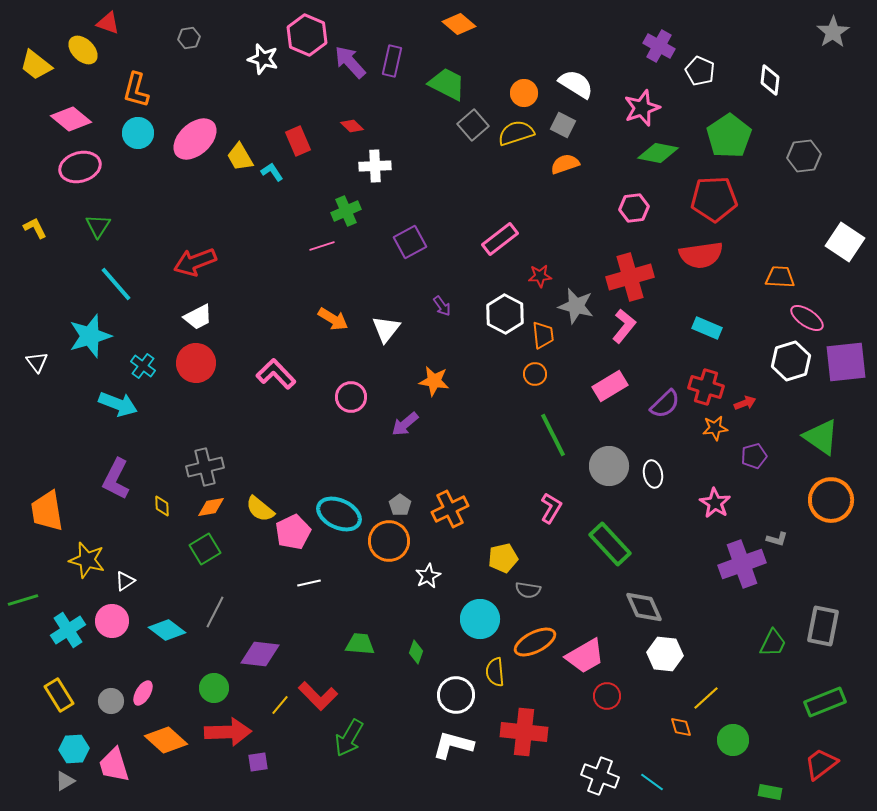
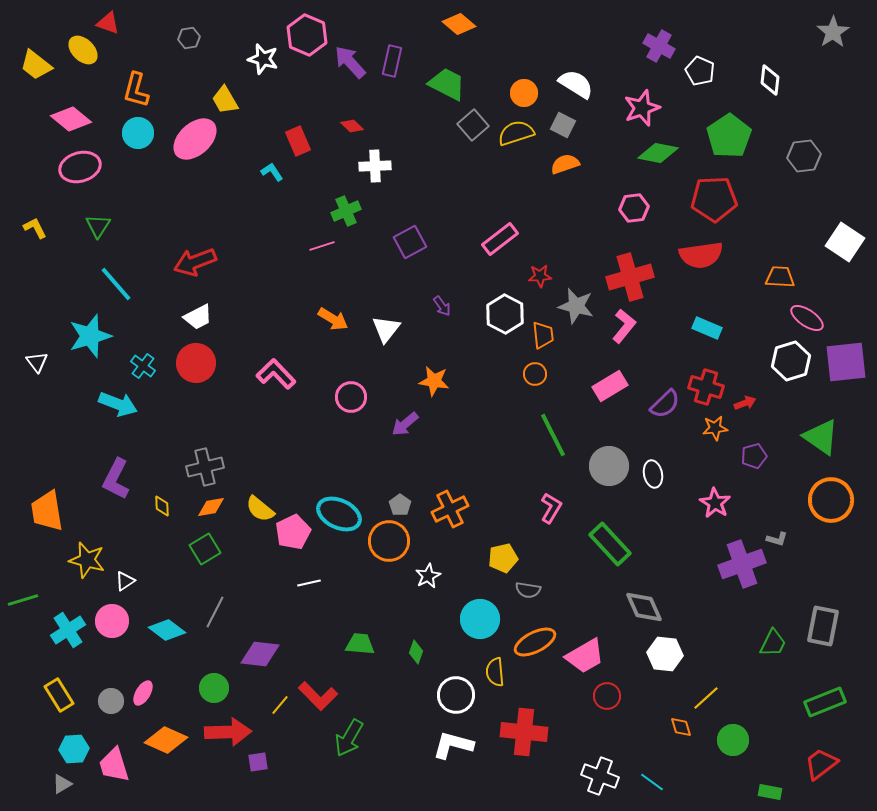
yellow trapezoid at (240, 157): moved 15 px left, 57 px up
orange diamond at (166, 740): rotated 18 degrees counterclockwise
gray triangle at (65, 781): moved 3 px left, 3 px down
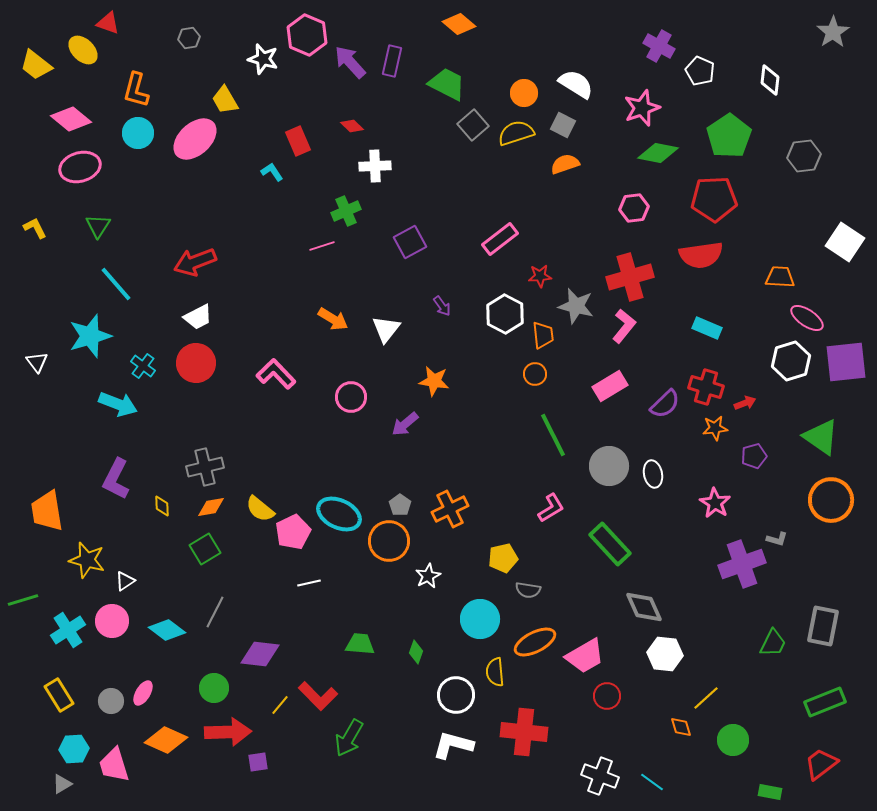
pink L-shape at (551, 508): rotated 28 degrees clockwise
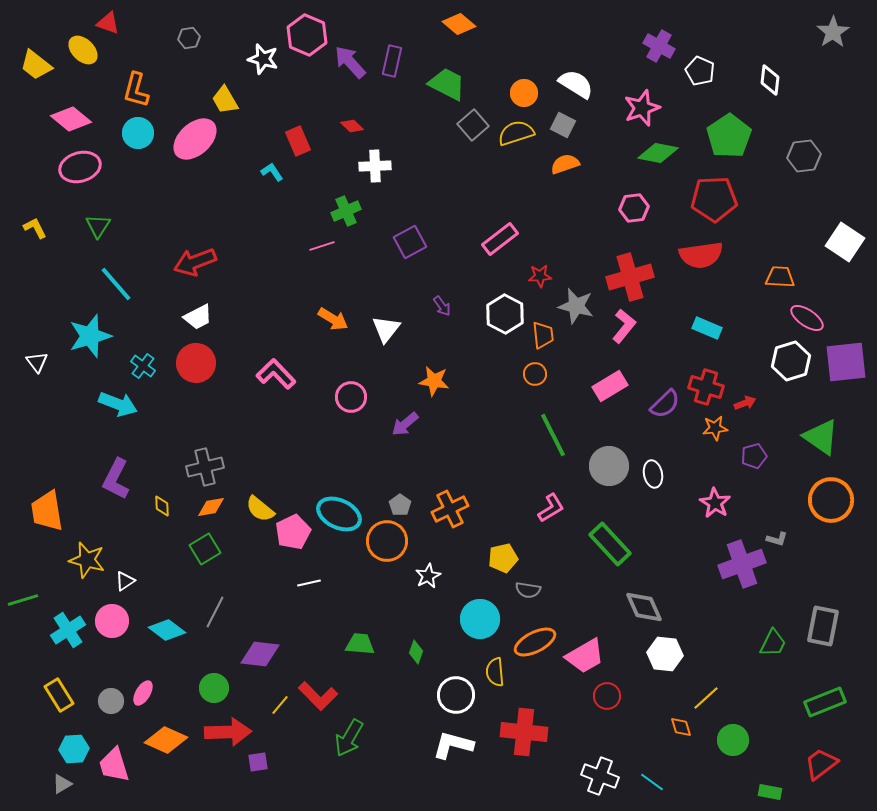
orange circle at (389, 541): moved 2 px left
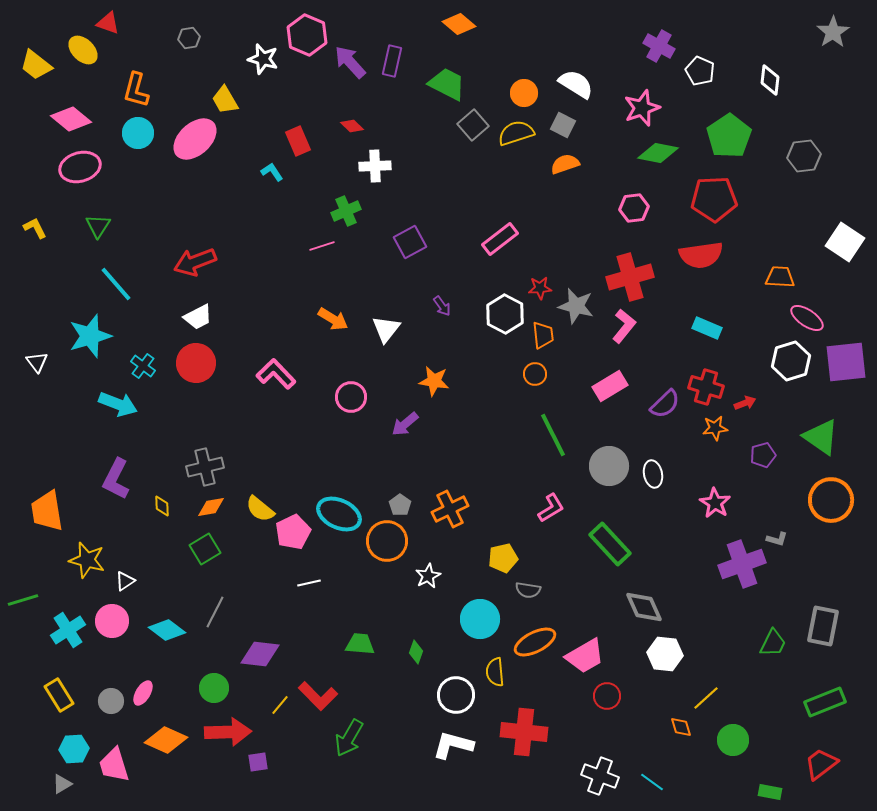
red star at (540, 276): moved 12 px down
purple pentagon at (754, 456): moved 9 px right, 1 px up
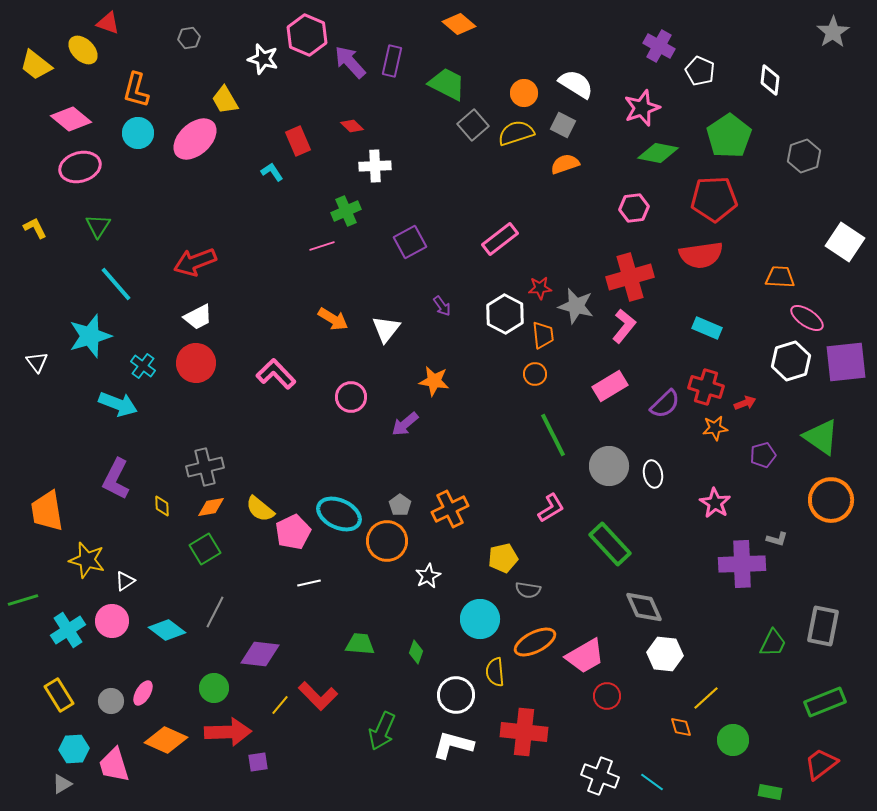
gray hexagon at (804, 156): rotated 12 degrees counterclockwise
purple cross at (742, 564): rotated 18 degrees clockwise
green arrow at (349, 738): moved 33 px right, 7 px up; rotated 6 degrees counterclockwise
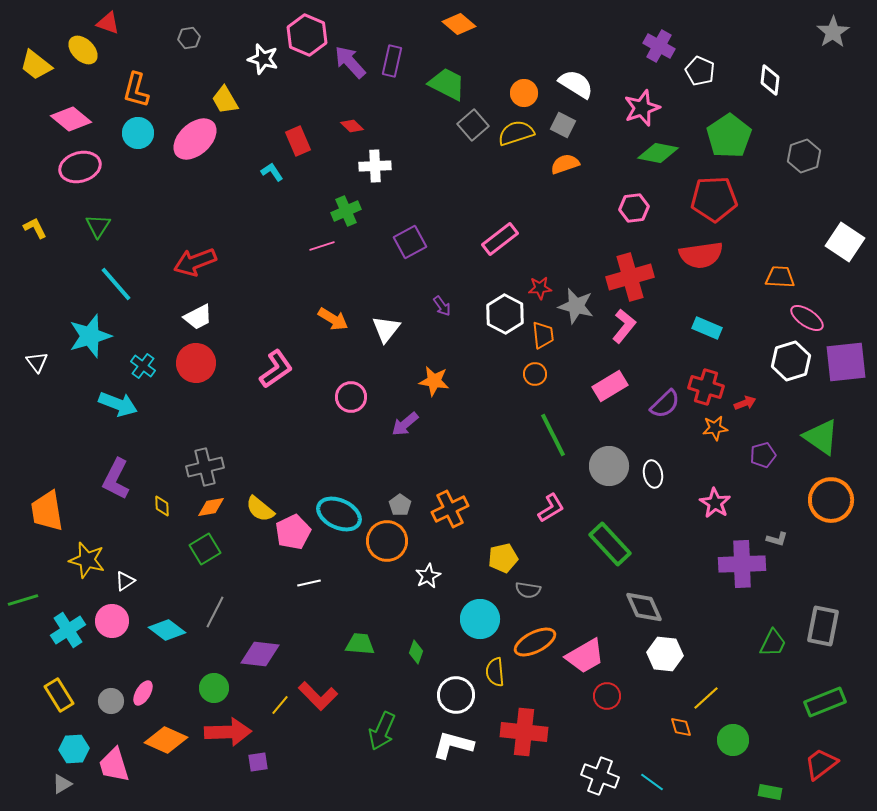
pink L-shape at (276, 374): moved 5 px up; rotated 99 degrees clockwise
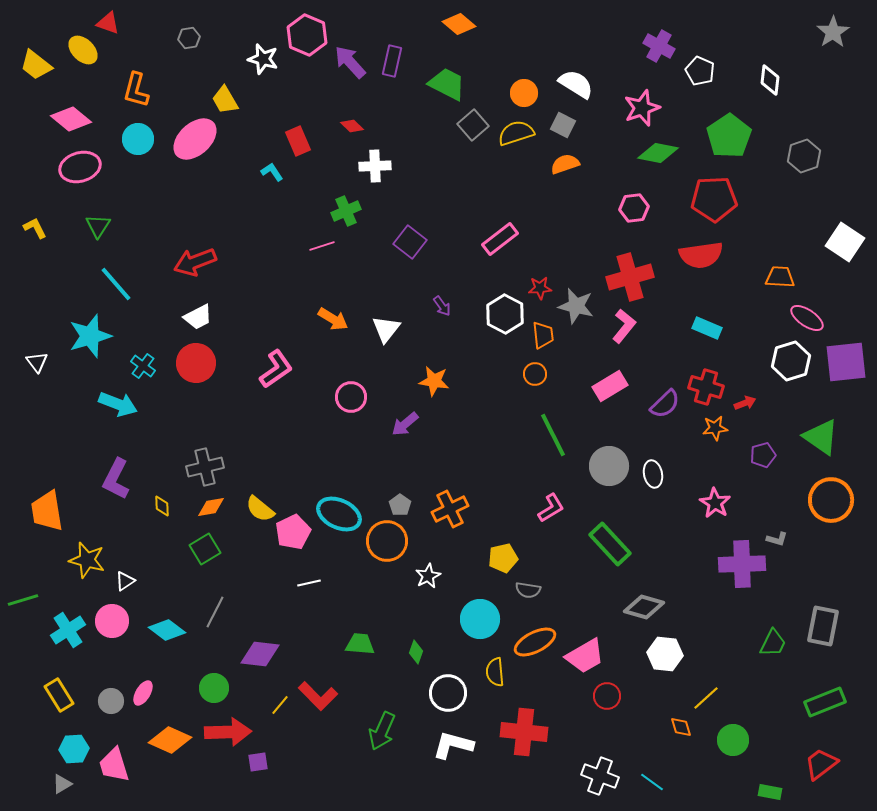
cyan circle at (138, 133): moved 6 px down
purple square at (410, 242): rotated 24 degrees counterclockwise
gray diamond at (644, 607): rotated 51 degrees counterclockwise
white circle at (456, 695): moved 8 px left, 2 px up
orange diamond at (166, 740): moved 4 px right
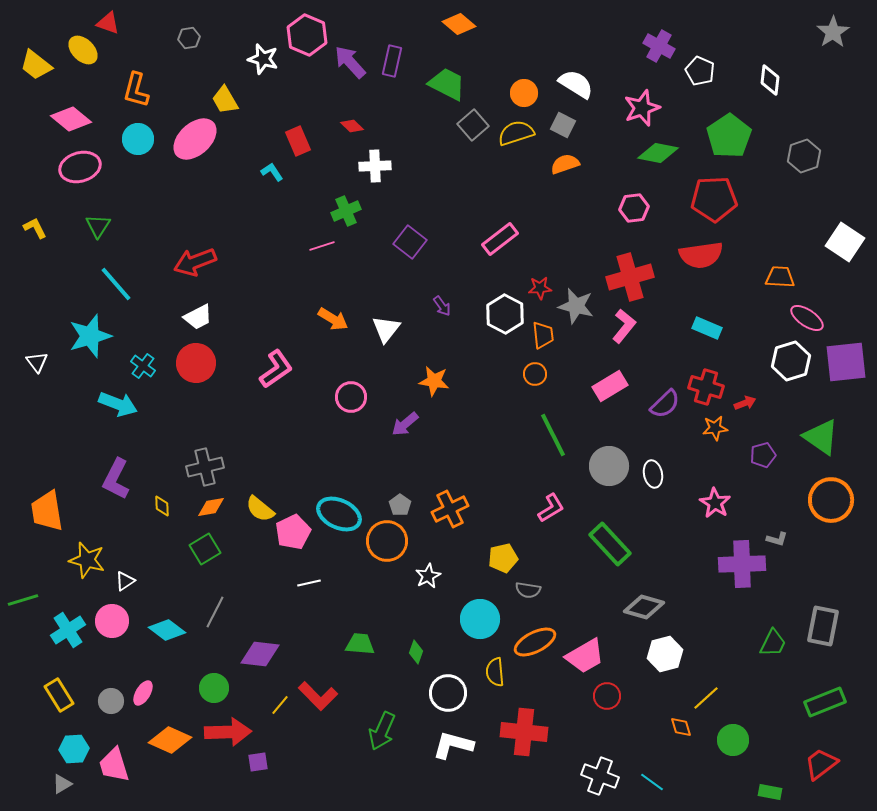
white hexagon at (665, 654): rotated 20 degrees counterclockwise
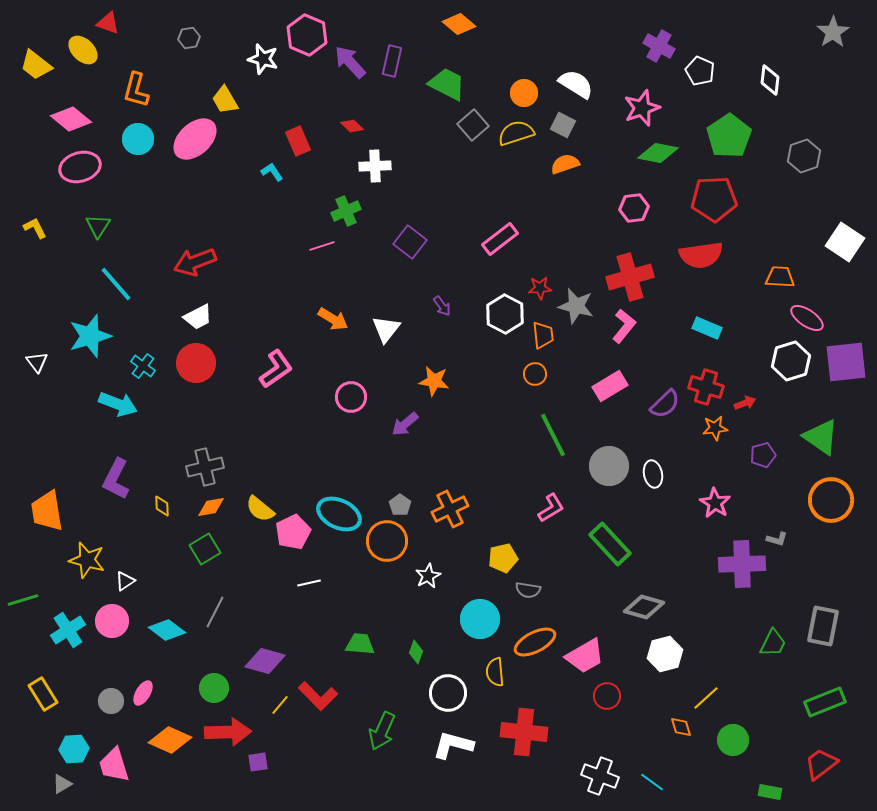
purple diamond at (260, 654): moved 5 px right, 7 px down; rotated 9 degrees clockwise
yellow rectangle at (59, 695): moved 16 px left, 1 px up
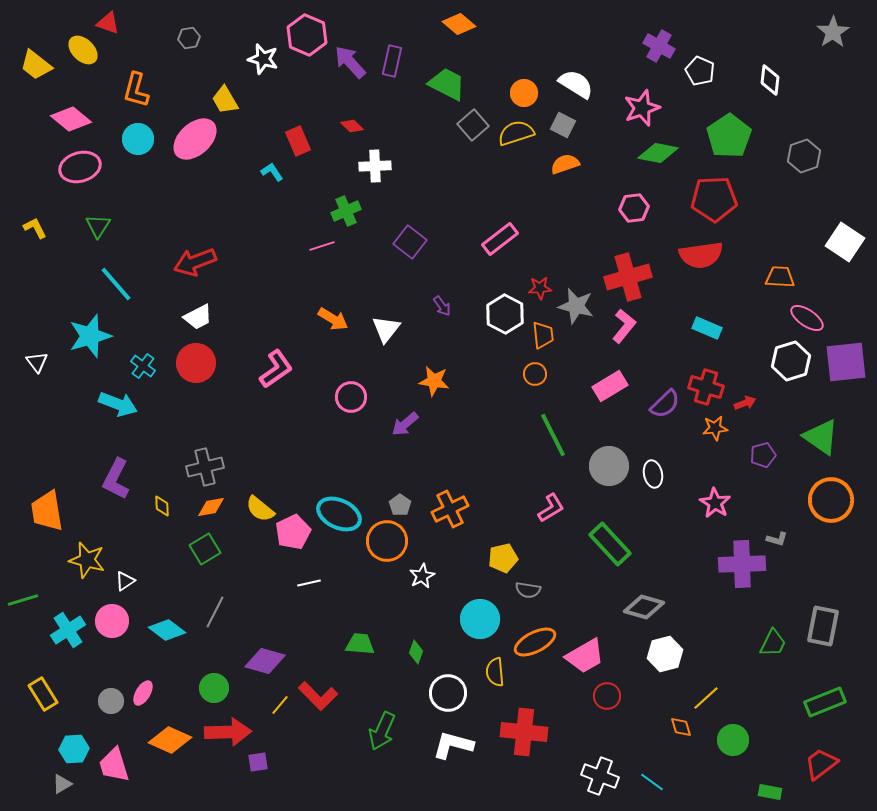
red cross at (630, 277): moved 2 px left
white star at (428, 576): moved 6 px left
